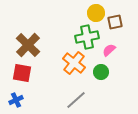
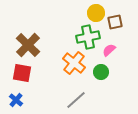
green cross: moved 1 px right
blue cross: rotated 24 degrees counterclockwise
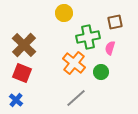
yellow circle: moved 32 px left
brown cross: moved 4 px left
pink semicircle: moved 1 px right, 2 px up; rotated 32 degrees counterclockwise
red square: rotated 12 degrees clockwise
gray line: moved 2 px up
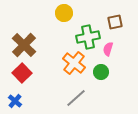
pink semicircle: moved 2 px left, 1 px down
red square: rotated 24 degrees clockwise
blue cross: moved 1 px left, 1 px down
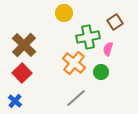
brown square: rotated 21 degrees counterclockwise
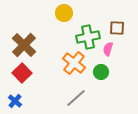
brown square: moved 2 px right, 6 px down; rotated 35 degrees clockwise
